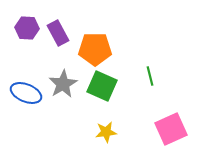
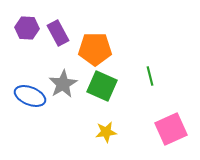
blue ellipse: moved 4 px right, 3 px down
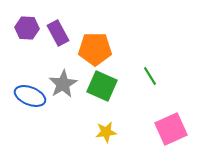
green line: rotated 18 degrees counterclockwise
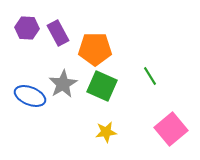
pink square: rotated 16 degrees counterclockwise
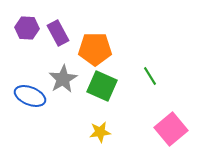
gray star: moved 5 px up
yellow star: moved 6 px left
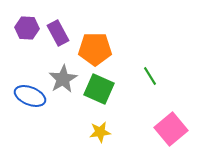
green square: moved 3 px left, 3 px down
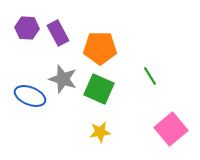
orange pentagon: moved 5 px right, 1 px up
gray star: rotated 24 degrees counterclockwise
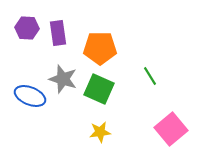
purple rectangle: rotated 20 degrees clockwise
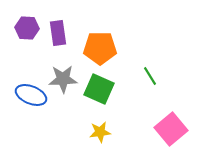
gray star: rotated 20 degrees counterclockwise
blue ellipse: moved 1 px right, 1 px up
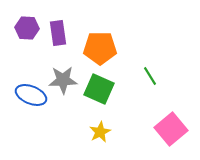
gray star: moved 1 px down
yellow star: rotated 20 degrees counterclockwise
